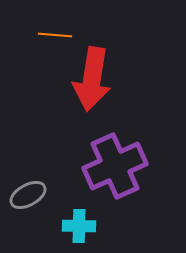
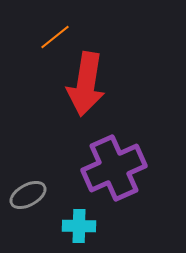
orange line: moved 2 px down; rotated 44 degrees counterclockwise
red arrow: moved 6 px left, 5 px down
purple cross: moved 1 px left, 2 px down
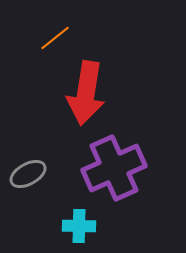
orange line: moved 1 px down
red arrow: moved 9 px down
gray ellipse: moved 21 px up
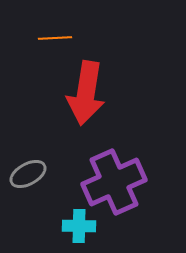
orange line: rotated 36 degrees clockwise
purple cross: moved 14 px down
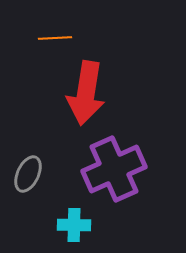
gray ellipse: rotated 36 degrees counterclockwise
purple cross: moved 13 px up
cyan cross: moved 5 px left, 1 px up
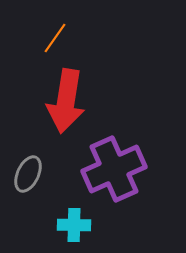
orange line: rotated 52 degrees counterclockwise
red arrow: moved 20 px left, 8 px down
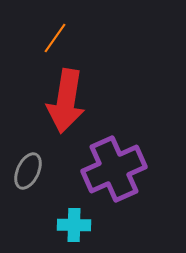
gray ellipse: moved 3 px up
